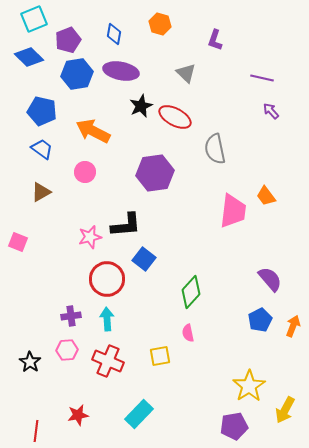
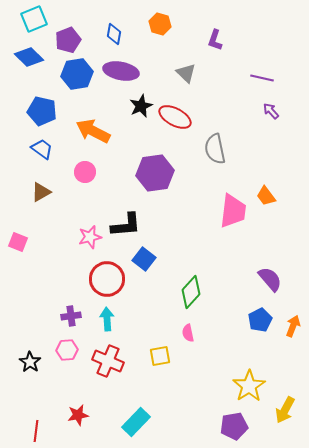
cyan rectangle at (139, 414): moved 3 px left, 8 px down
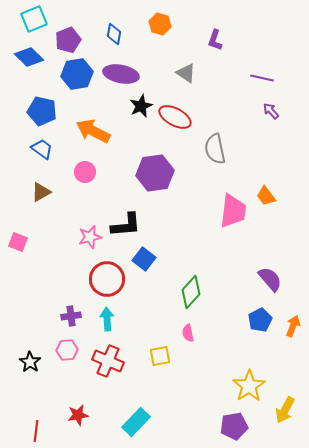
purple ellipse at (121, 71): moved 3 px down
gray triangle at (186, 73): rotated 10 degrees counterclockwise
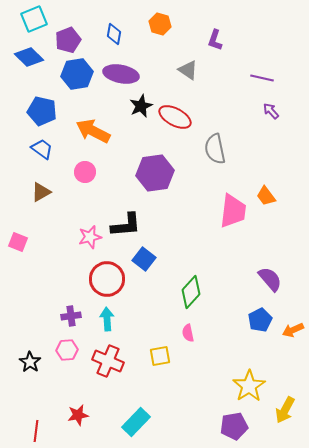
gray triangle at (186, 73): moved 2 px right, 3 px up
orange arrow at (293, 326): moved 4 px down; rotated 135 degrees counterclockwise
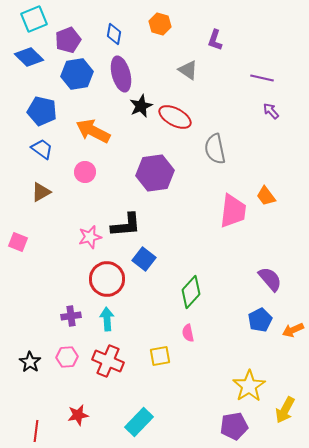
purple ellipse at (121, 74): rotated 64 degrees clockwise
pink hexagon at (67, 350): moved 7 px down
cyan rectangle at (136, 422): moved 3 px right
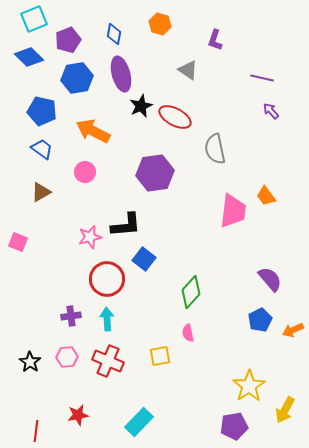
blue hexagon at (77, 74): moved 4 px down
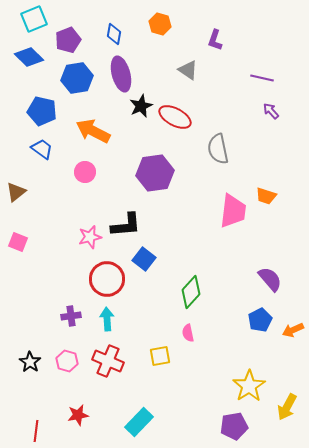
gray semicircle at (215, 149): moved 3 px right
brown triangle at (41, 192): moved 25 px left; rotated 10 degrees counterclockwise
orange trapezoid at (266, 196): rotated 35 degrees counterclockwise
pink hexagon at (67, 357): moved 4 px down; rotated 20 degrees clockwise
yellow arrow at (285, 410): moved 2 px right, 3 px up
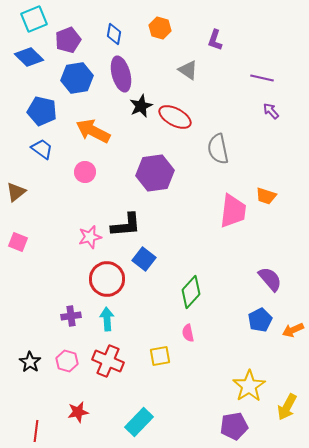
orange hexagon at (160, 24): moved 4 px down
red star at (78, 415): moved 3 px up
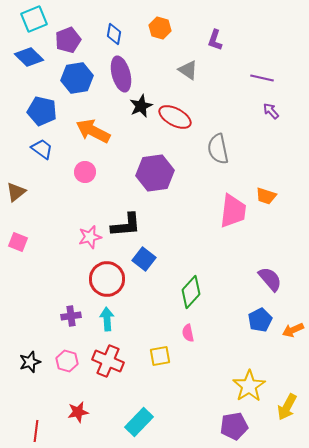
black star at (30, 362): rotated 20 degrees clockwise
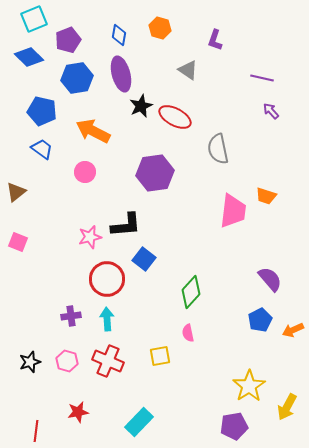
blue diamond at (114, 34): moved 5 px right, 1 px down
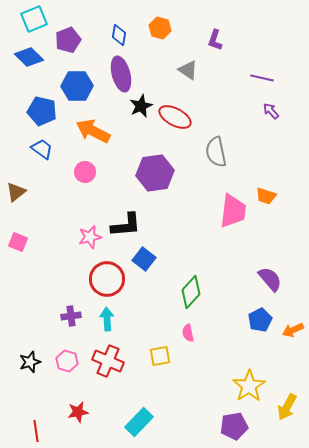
blue hexagon at (77, 78): moved 8 px down; rotated 8 degrees clockwise
gray semicircle at (218, 149): moved 2 px left, 3 px down
red line at (36, 431): rotated 15 degrees counterclockwise
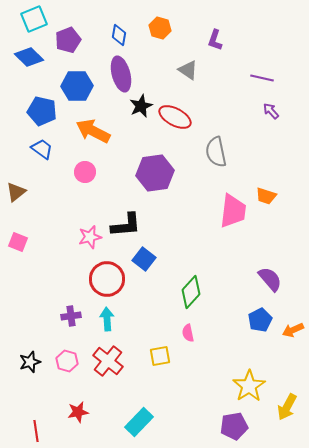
red cross at (108, 361): rotated 16 degrees clockwise
